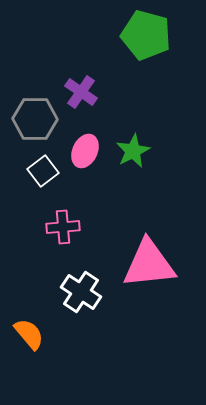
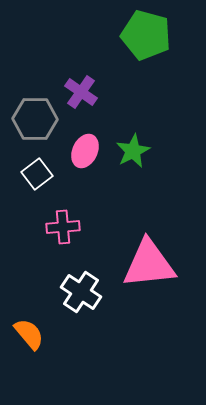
white square: moved 6 px left, 3 px down
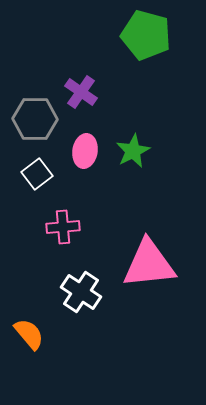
pink ellipse: rotated 16 degrees counterclockwise
